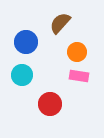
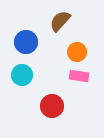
brown semicircle: moved 2 px up
red circle: moved 2 px right, 2 px down
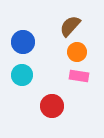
brown semicircle: moved 10 px right, 5 px down
blue circle: moved 3 px left
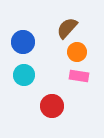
brown semicircle: moved 3 px left, 2 px down
cyan circle: moved 2 px right
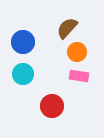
cyan circle: moved 1 px left, 1 px up
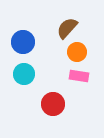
cyan circle: moved 1 px right
red circle: moved 1 px right, 2 px up
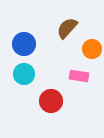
blue circle: moved 1 px right, 2 px down
orange circle: moved 15 px right, 3 px up
red circle: moved 2 px left, 3 px up
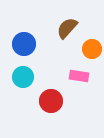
cyan circle: moved 1 px left, 3 px down
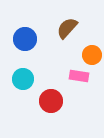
blue circle: moved 1 px right, 5 px up
orange circle: moved 6 px down
cyan circle: moved 2 px down
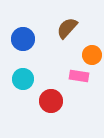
blue circle: moved 2 px left
